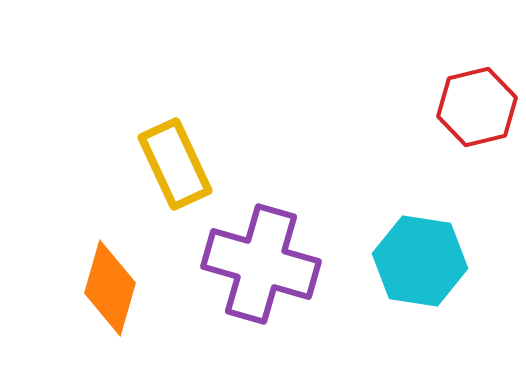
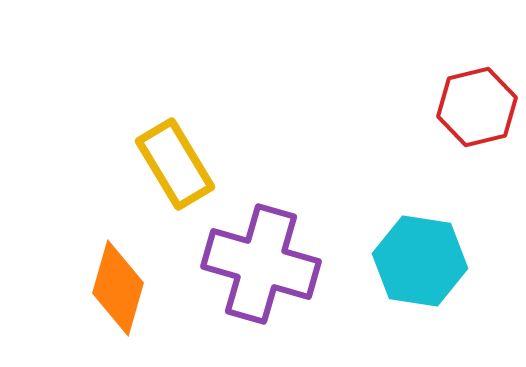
yellow rectangle: rotated 6 degrees counterclockwise
orange diamond: moved 8 px right
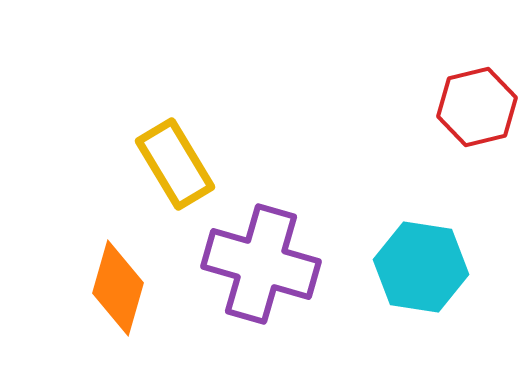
cyan hexagon: moved 1 px right, 6 px down
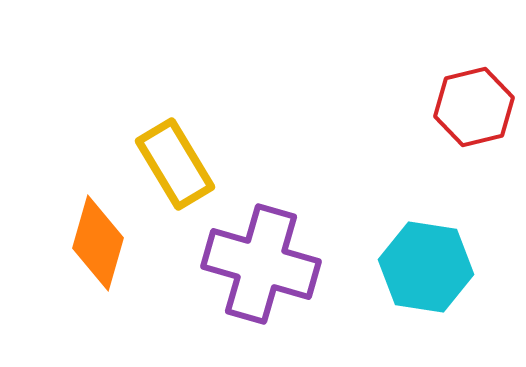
red hexagon: moved 3 px left
cyan hexagon: moved 5 px right
orange diamond: moved 20 px left, 45 px up
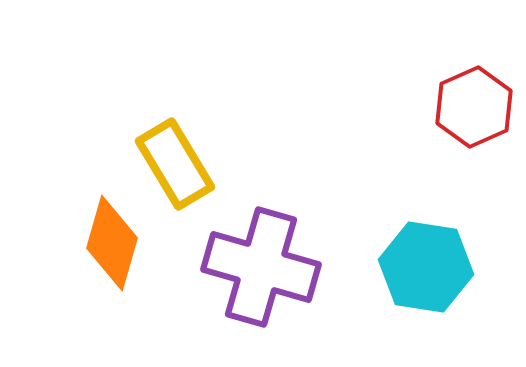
red hexagon: rotated 10 degrees counterclockwise
orange diamond: moved 14 px right
purple cross: moved 3 px down
